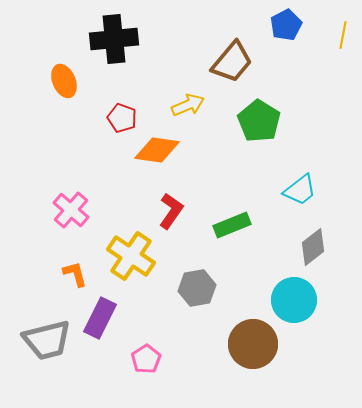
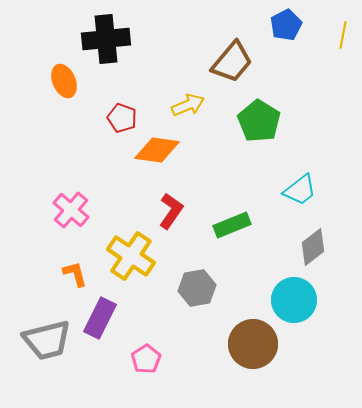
black cross: moved 8 px left
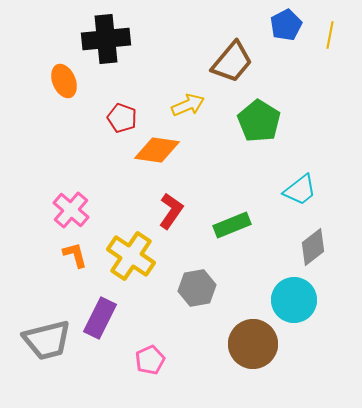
yellow line: moved 13 px left
orange L-shape: moved 19 px up
pink pentagon: moved 4 px right, 1 px down; rotated 8 degrees clockwise
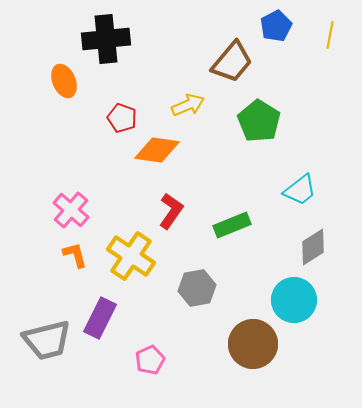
blue pentagon: moved 10 px left, 1 px down
gray diamond: rotated 6 degrees clockwise
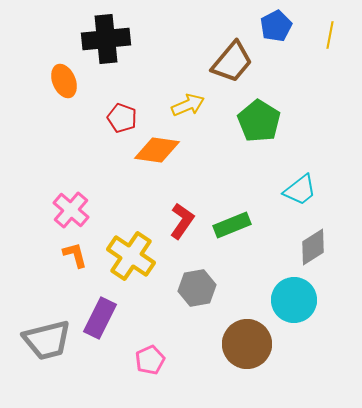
red L-shape: moved 11 px right, 10 px down
brown circle: moved 6 px left
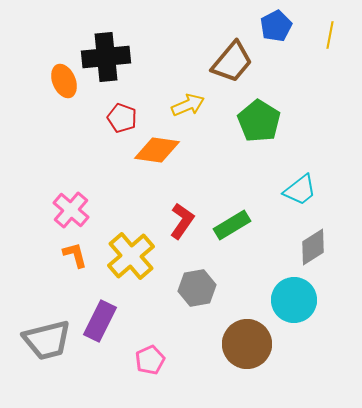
black cross: moved 18 px down
green rectangle: rotated 9 degrees counterclockwise
yellow cross: rotated 15 degrees clockwise
purple rectangle: moved 3 px down
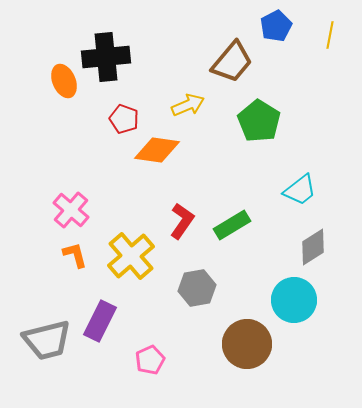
red pentagon: moved 2 px right, 1 px down
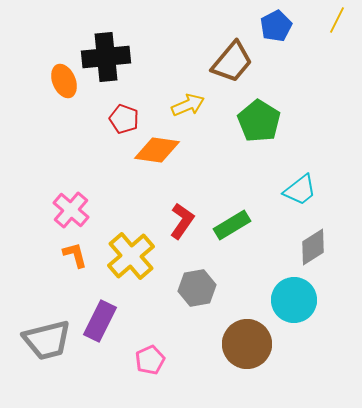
yellow line: moved 7 px right, 15 px up; rotated 16 degrees clockwise
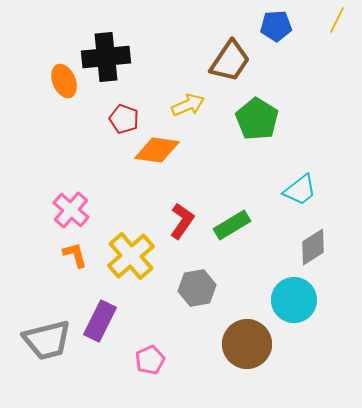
blue pentagon: rotated 24 degrees clockwise
brown trapezoid: moved 2 px left, 1 px up; rotated 6 degrees counterclockwise
green pentagon: moved 2 px left, 2 px up
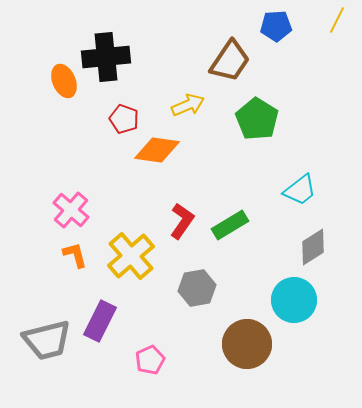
green rectangle: moved 2 px left
